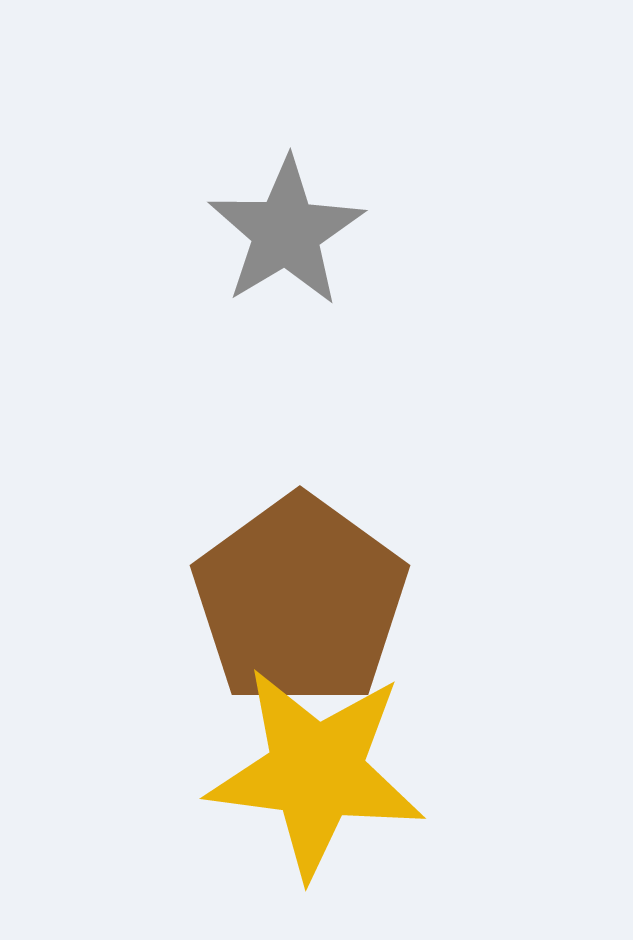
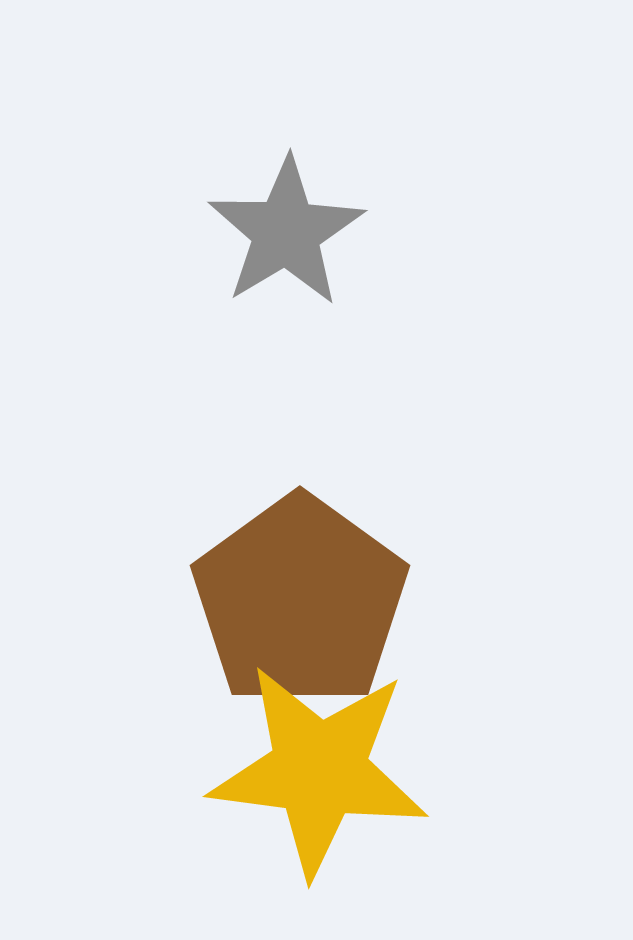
yellow star: moved 3 px right, 2 px up
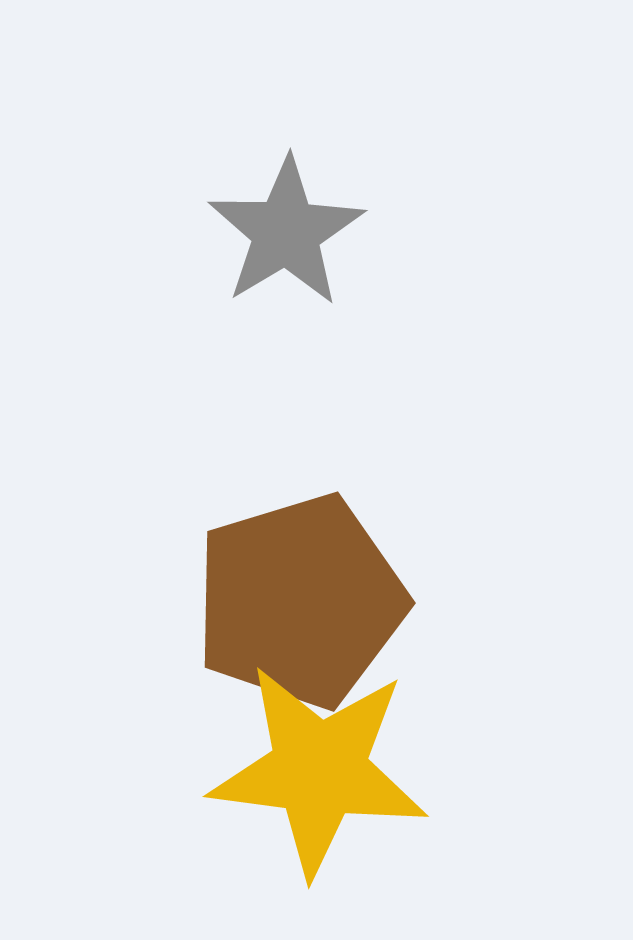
brown pentagon: rotated 19 degrees clockwise
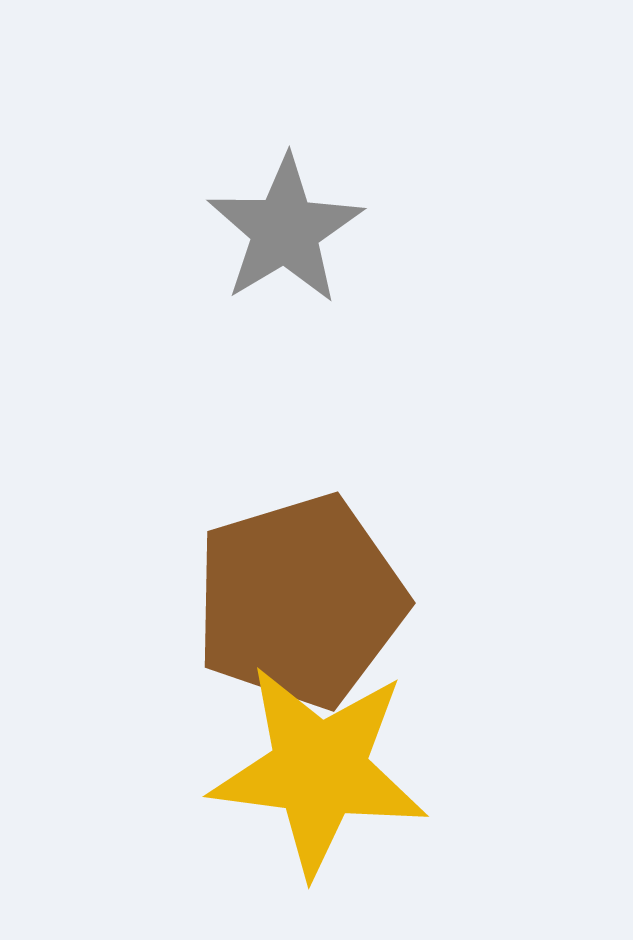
gray star: moved 1 px left, 2 px up
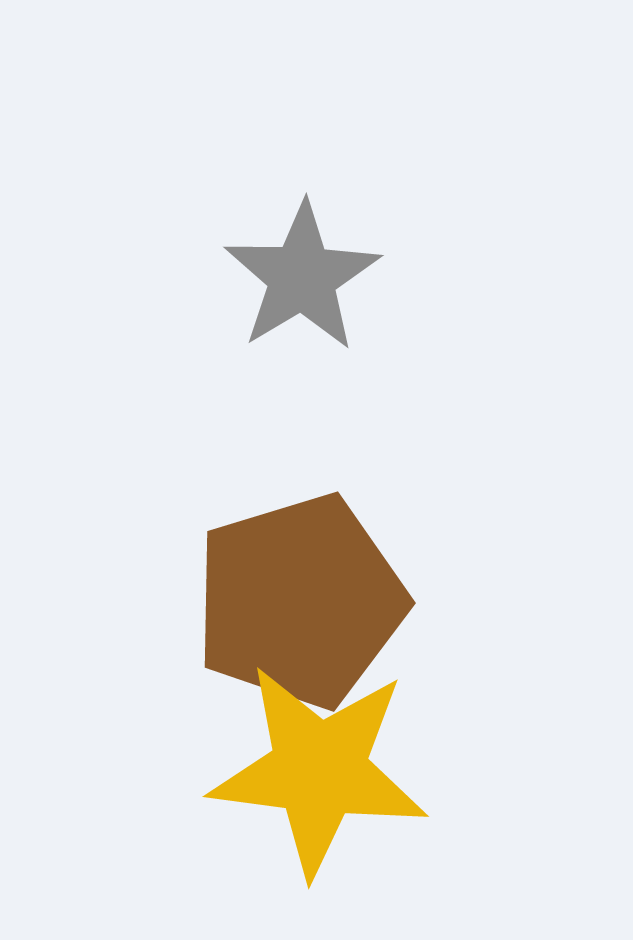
gray star: moved 17 px right, 47 px down
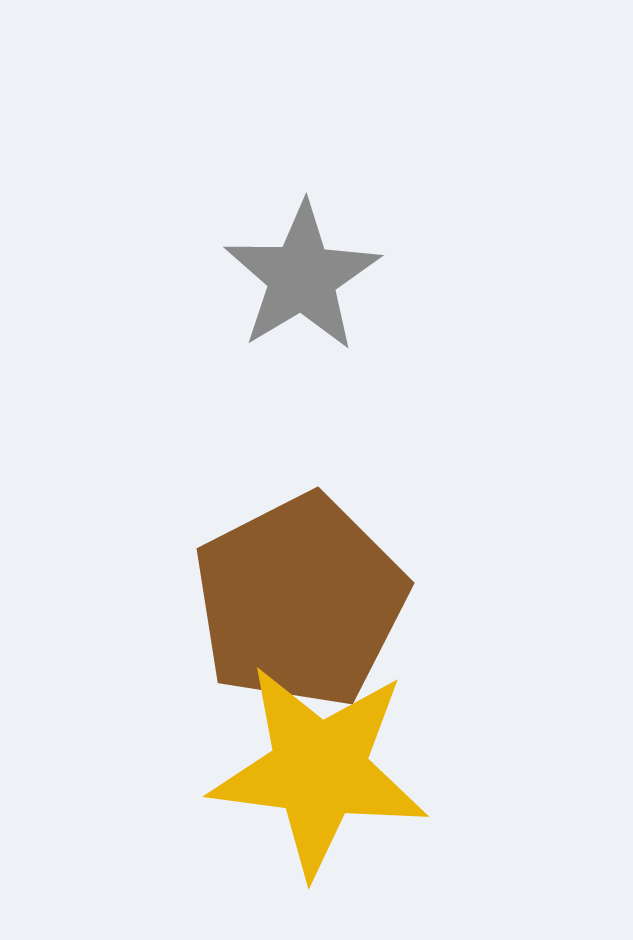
brown pentagon: rotated 10 degrees counterclockwise
